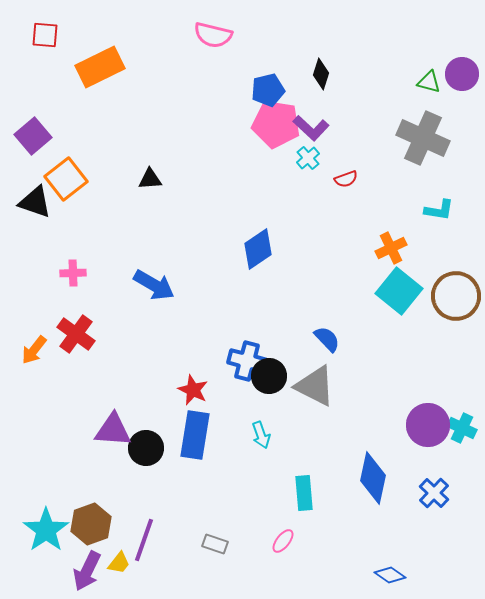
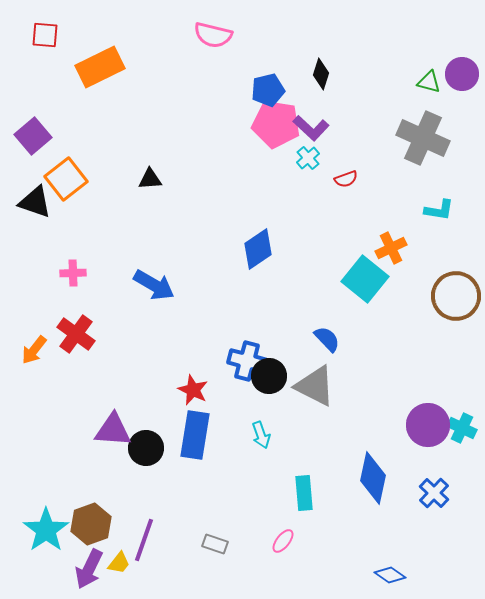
cyan square at (399, 291): moved 34 px left, 12 px up
purple arrow at (87, 571): moved 2 px right, 2 px up
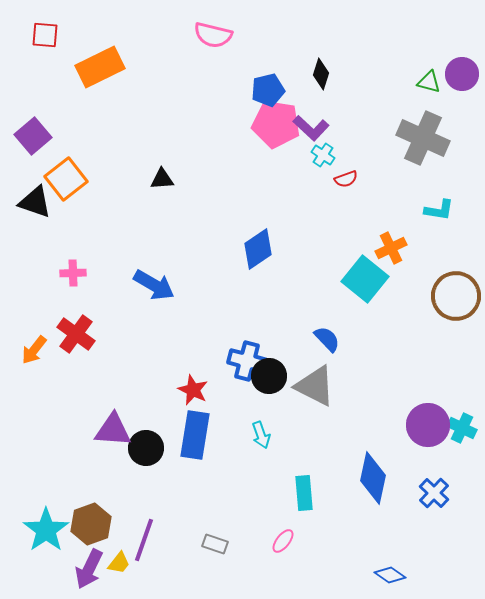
cyan cross at (308, 158): moved 15 px right, 3 px up; rotated 15 degrees counterclockwise
black triangle at (150, 179): moved 12 px right
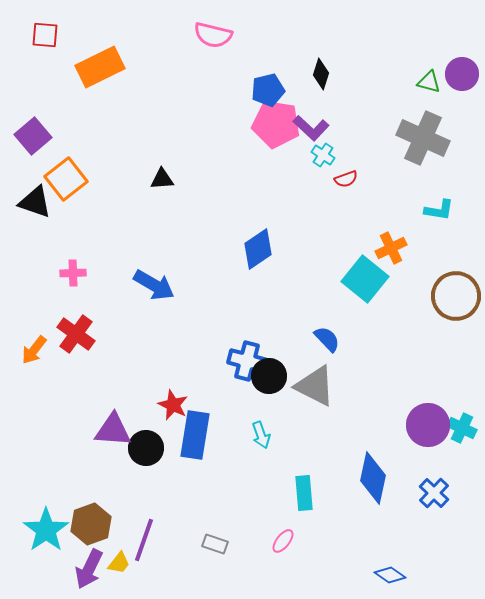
red star at (193, 390): moved 20 px left, 15 px down
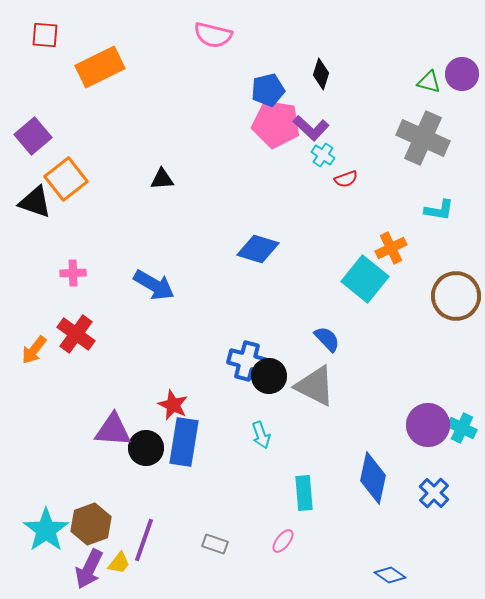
blue diamond at (258, 249): rotated 51 degrees clockwise
blue rectangle at (195, 435): moved 11 px left, 7 px down
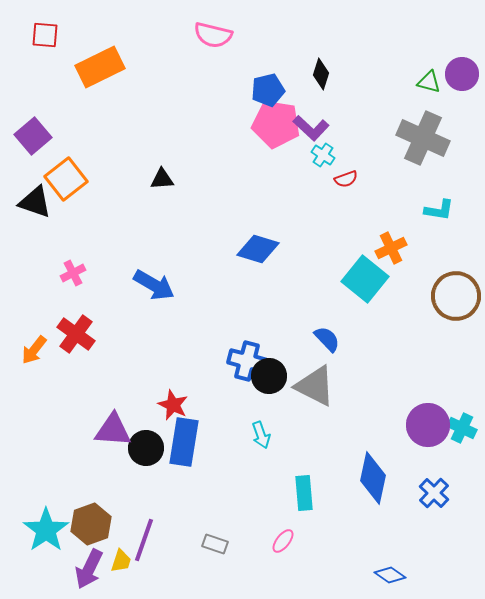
pink cross at (73, 273): rotated 25 degrees counterclockwise
yellow trapezoid at (119, 563): moved 2 px right, 2 px up; rotated 20 degrees counterclockwise
